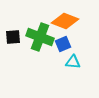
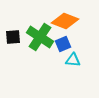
green cross: rotated 12 degrees clockwise
cyan triangle: moved 2 px up
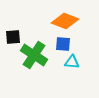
green cross: moved 6 px left, 18 px down
blue square: rotated 28 degrees clockwise
cyan triangle: moved 1 px left, 2 px down
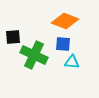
green cross: rotated 8 degrees counterclockwise
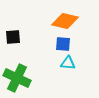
orange diamond: rotated 8 degrees counterclockwise
green cross: moved 17 px left, 23 px down
cyan triangle: moved 4 px left, 1 px down
